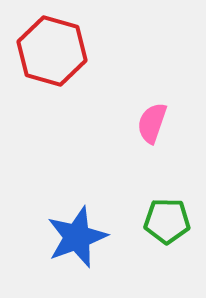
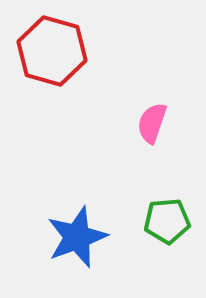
green pentagon: rotated 6 degrees counterclockwise
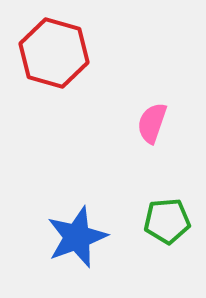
red hexagon: moved 2 px right, 2 px down
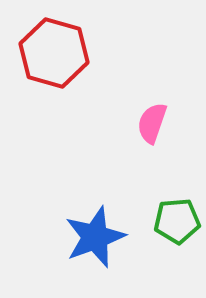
green pentagon: moved 10 px right
blue star: moved 18 px right
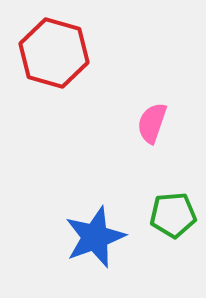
green pentagon: moved 4 px left, 6 px up
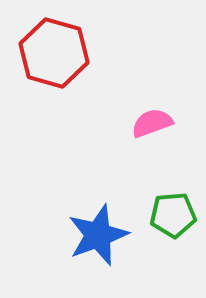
pink semicircle: rotated 51 degrees clockwise
blue star: moved 3 px right, 2 px up
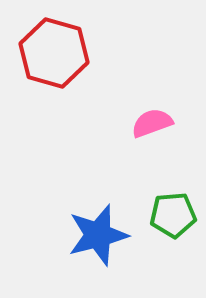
blue star: rotated 6 degrees clockwise
